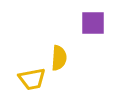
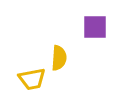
purple square: moved 2 px right, 4 px down
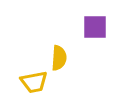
yellow trapezoid: moved 2 px right, 3 px down
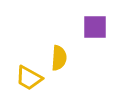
yellow trapezoid: moved 5 px left, 4 px up; rotated 40 degrees clockwise
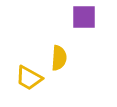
purple square: moved 11 px left, 10 px up
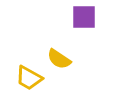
yellow semicircle: moved 1 px down; rotated 120 degrees clockwise
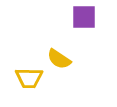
yellow trapezoid: rotated 28 degrees counterclockwise
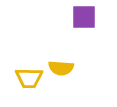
yellow semicircle: moved 2 px right, 9 px down; rotated 30 degrees counterclockwise
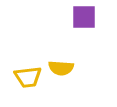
yellow trapezoid: moved 1 px left, 1 px up; rotated 8 degrees counterclockwise
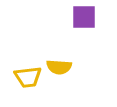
yellow semicircle: moved 2 px left, 1 px up
